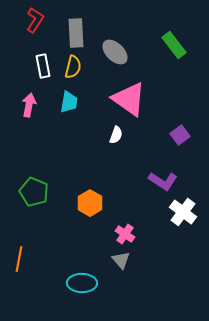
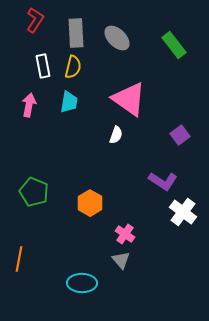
gray ellipse: moved 2 px right, 14 px up
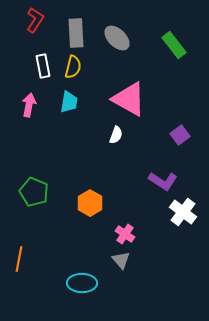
pink triangle: rotated 6 degrees counterclockwise
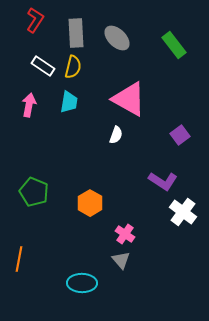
white rectangle: rotated 45 degrees counterclockwise
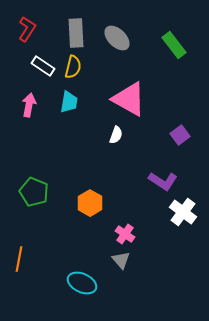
red L-shape: moved 8 px left, 9 px down
cyan ellipse: rotated 24 degrees clockwise
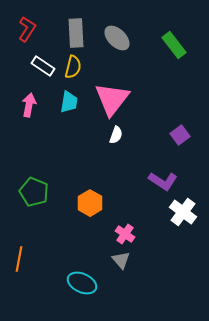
pink triangle: moved 17 px left; rotated 39 degrees clockwise
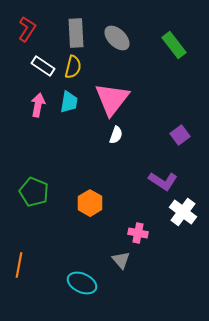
pink arrow: moved 9 px right
pink cross: moved 13 px right, 1 px up; rotated 24 degrees counterclockwise
orange line: moved 6 px down
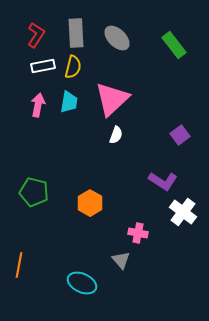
red L-shape: moved 9 px right, 6 px down
white rectangle: rotated 45 degrees counterclockwise
pink triangle: rotated 9 degrees clockwise
green pentagon: rotated 8 degrees counterclockwise
